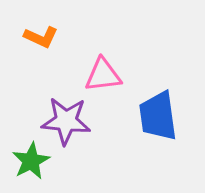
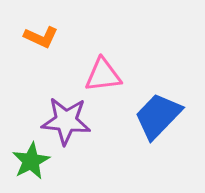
blue trapezoid: rotated 52 degrees clockwise
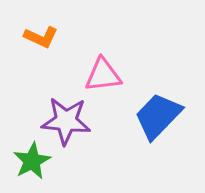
green star: moved 1 px right
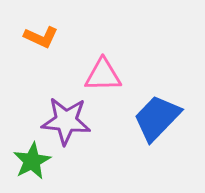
pink triangle: rotated 6 degrees clockwise
blue trapezoid: moved 1 px left, 2 px down
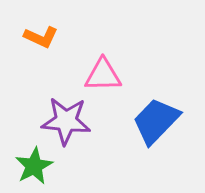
blue trapezoid: moved 1 px left, 3 px down
green star: moved 2 px right, 5 px down
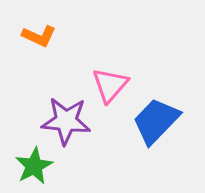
orange L-shape: moved 2 px left, 1 px up
pink triangle: moved 7 px right, 10 px down; rotated 48 degrees counterclockwise
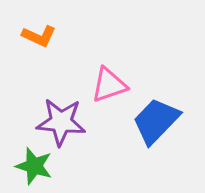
pink triangle: moved 1 px left; rotated 30 degrees clockwise
purple star: moved 5 px left, 1 px down
green star: rotated 27 degrees counterclockwise
